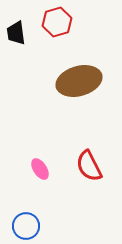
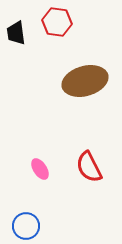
red hexagon: rotated 24 degrees clockwise
brown ellipse: moved 6 px right
red semicircle: moved 1 px down
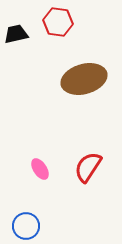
red hexagon: moved 1 px right
black trapezoid: moved 1 px down; rotated 85 degrees clockwise
brown ellipse: moved 1 px left, 2 px up
red semicircle: moved 1 px left; rotated 60 degrees clockwise
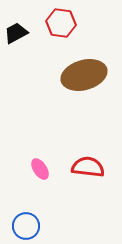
red hexagon: moved 3 px right, 1 px down
black trapezoid: moved 1 px up; rotated 15 degrees counterclockwise
brown ellipse: moved 4 px up
red semicircle: rotated 64 degrees clockwise
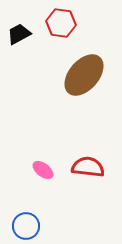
black trapezoid: moved 3 px right, 1 px down
brown ellipse: rotated 33 degrees counterclockwise
pink ellipse: moved 3 px right, 1 px down; rotated 20 degrees counterclockwise
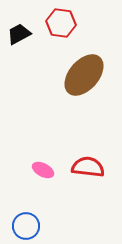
pink ellipse: rotated 10 degrees counterclockwise
